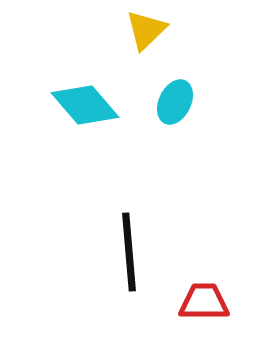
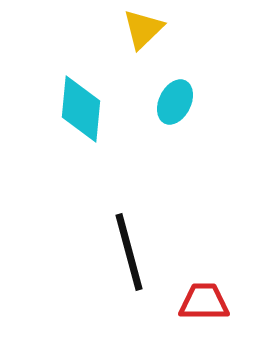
yellow triangle: moved 3 px left, 1 px up
cyan diamond: moved 4 px left, 4 px down; rotated 46 degrees clockwise
black line: rotated 10 degrees counterclockwise
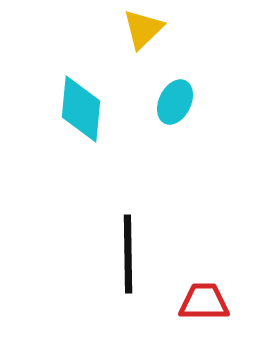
black line: moved 1 px left, 2 px down; rotated 14 degrees clockwise
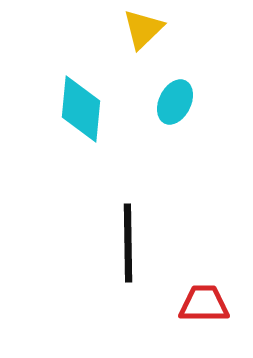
black line: moved 11 px up
red trapezoid: moved 2 px down
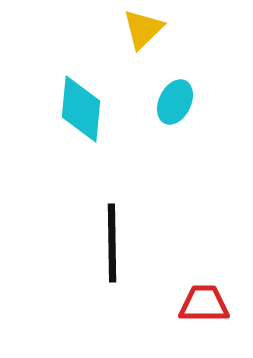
black line: moved 16 px left
